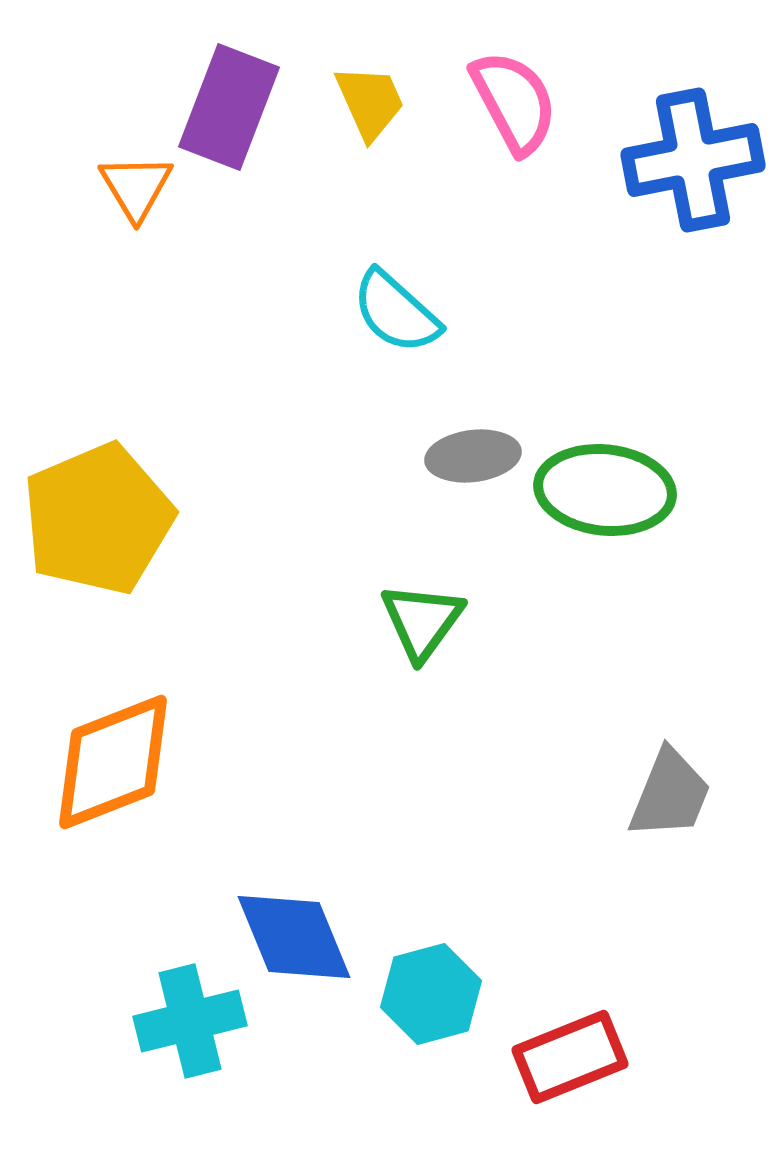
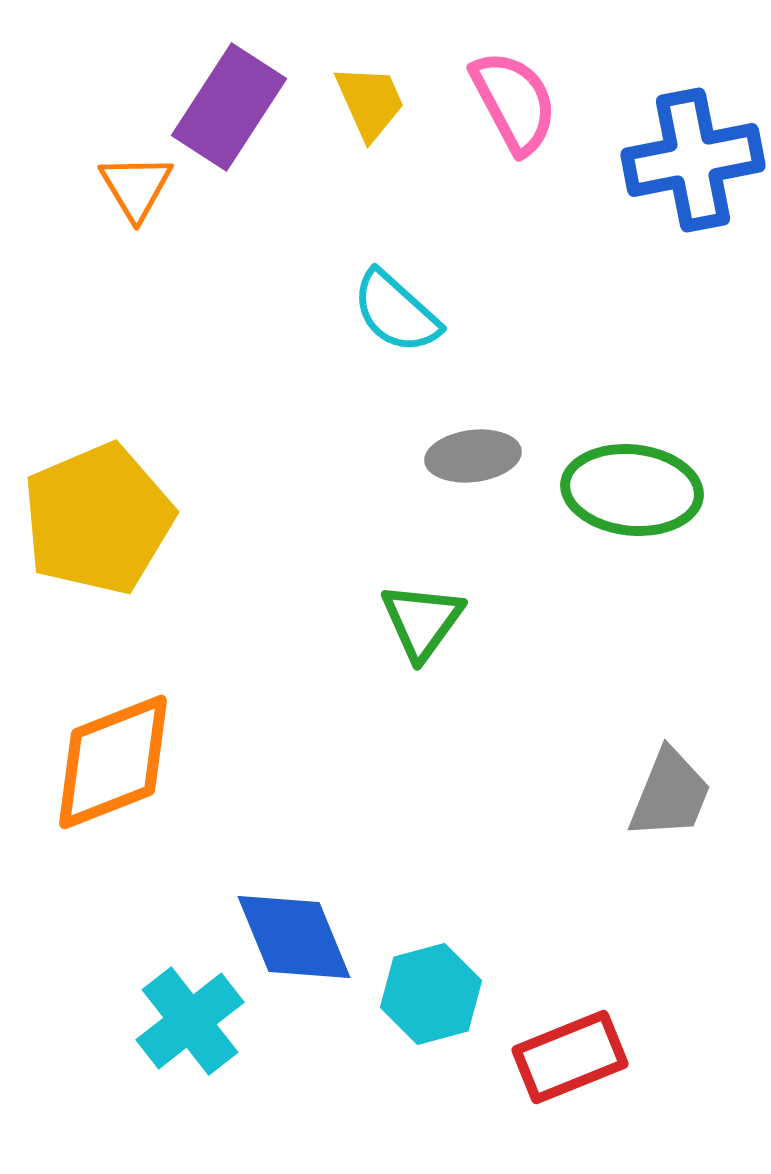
purple rectangle: rotated 12 degrees clockwise
green ellipse: moved 27 px right
cyan cross: rotated 24 degrees counterclockwise
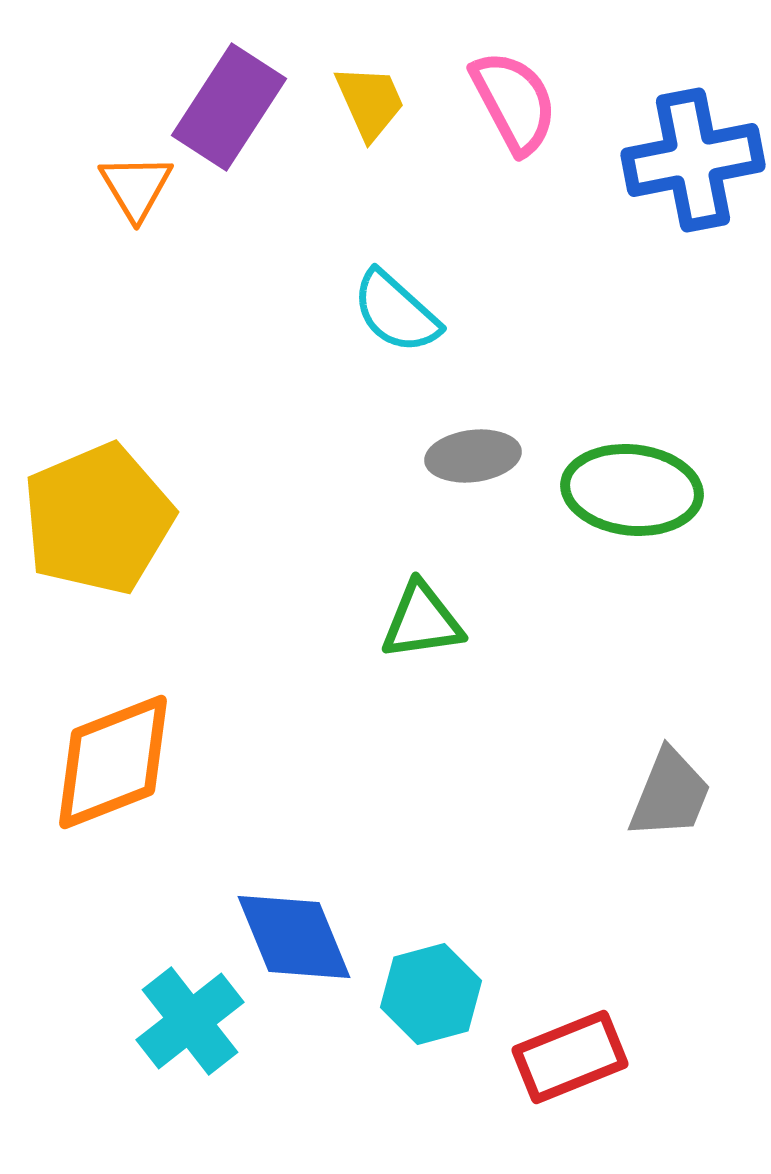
green triangle: rotated 46 degrees clockwise
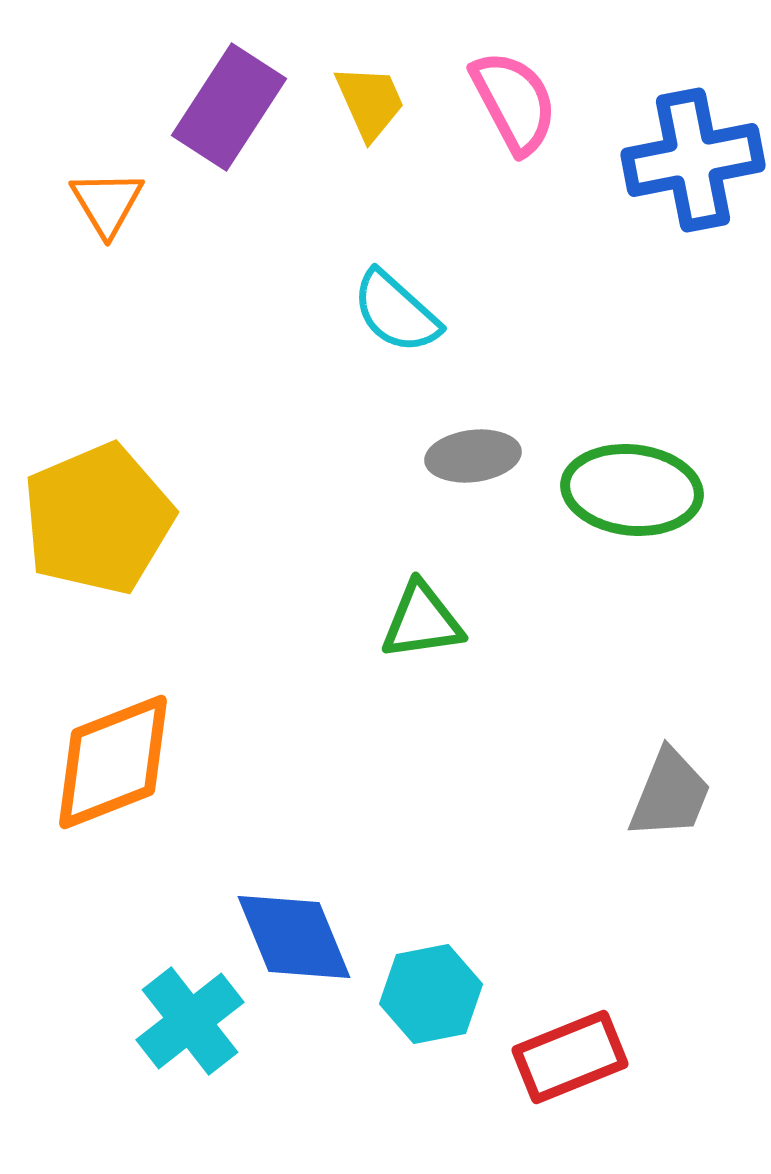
orange triangle: moved 29 px left, 16 px down
cyan hexagon: rotated 4 degrees clockwise
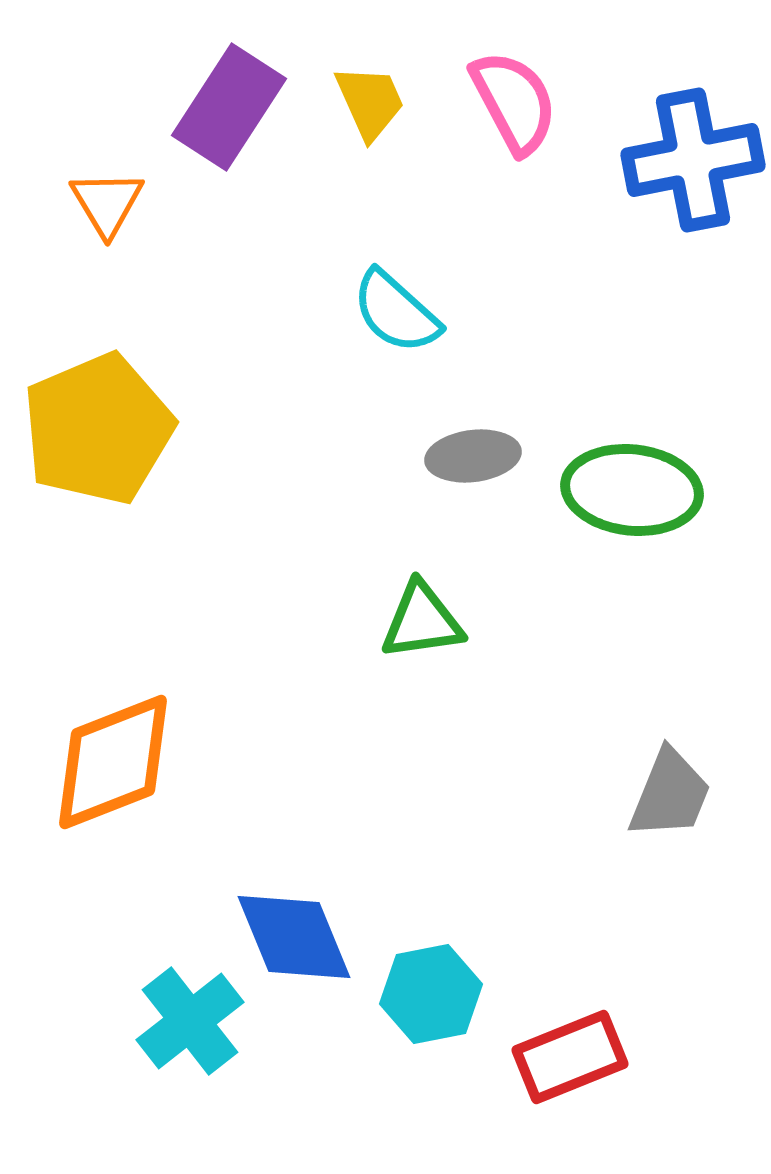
yellow pentagon: moved 90 px up
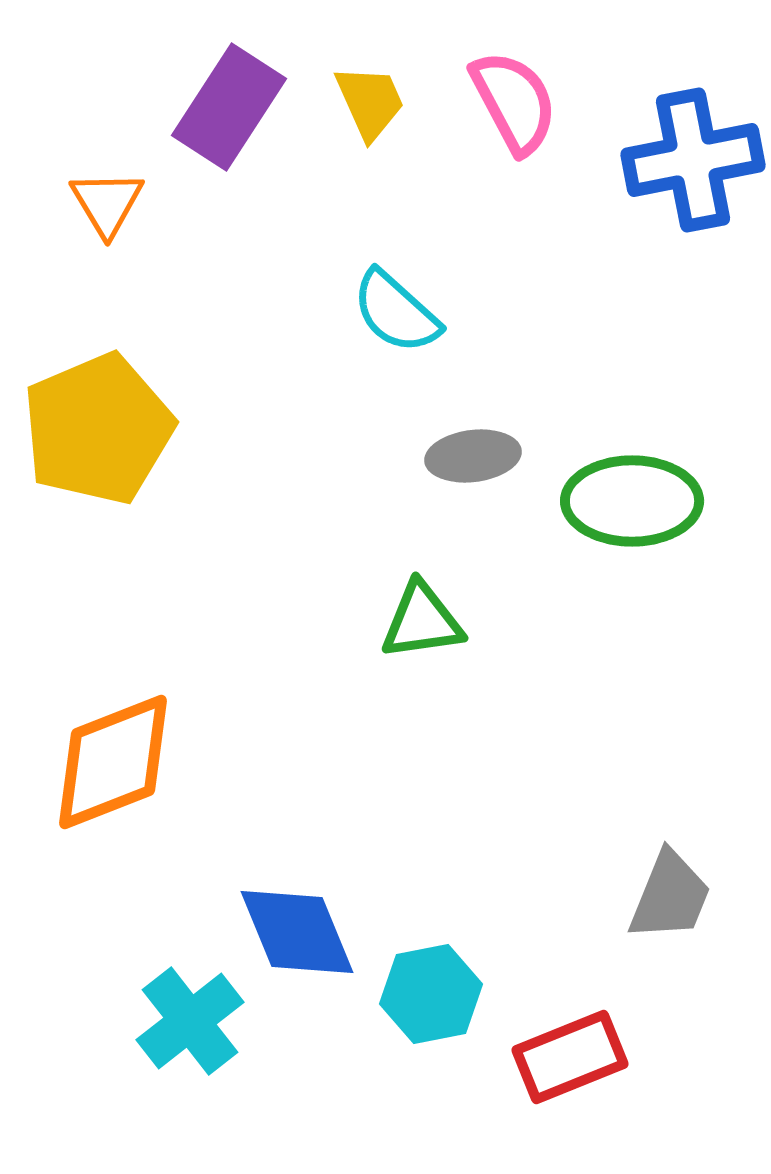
green ellipse: moved 11 px down; rotated 6 degrees counterclockwise
gray trapezoid: moved 102 px down
blue diamond: moved 3 px right, 5 px up
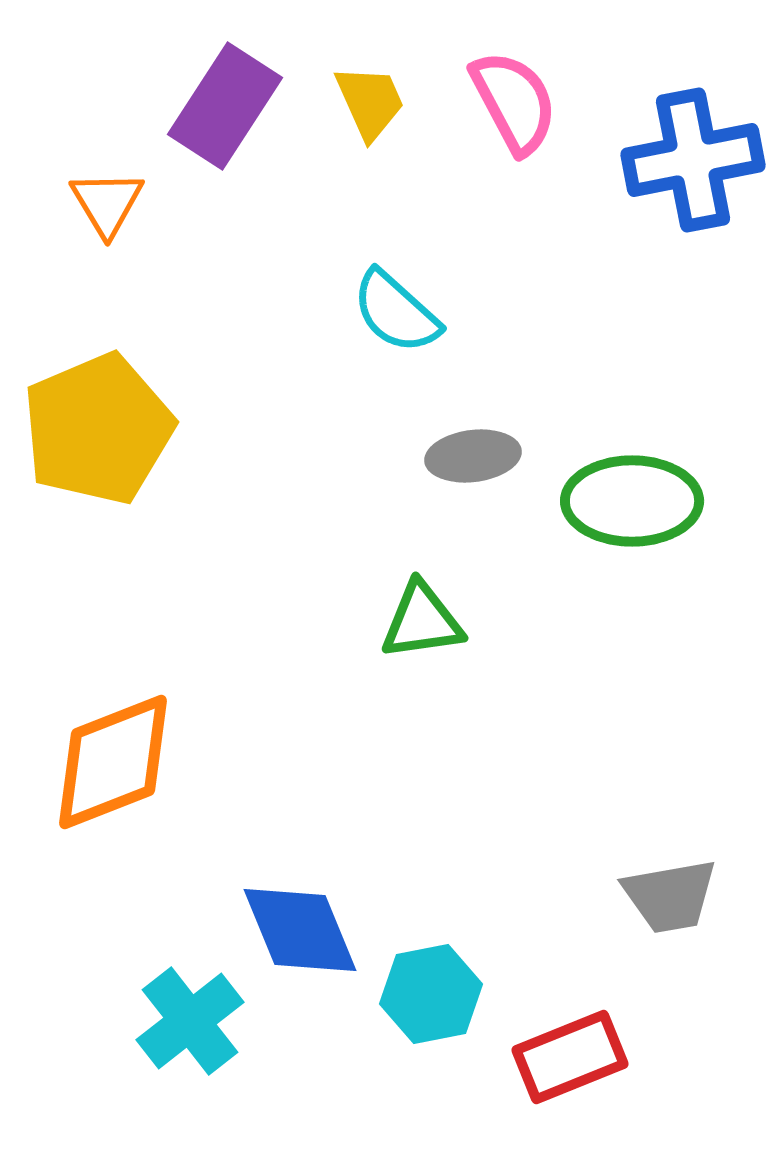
purple rectangle: moved 4 px left, 1 px up
gray trapezoid: rotated 58 degrees clockwise
blue diamond: moved 3 px right, 2 px up
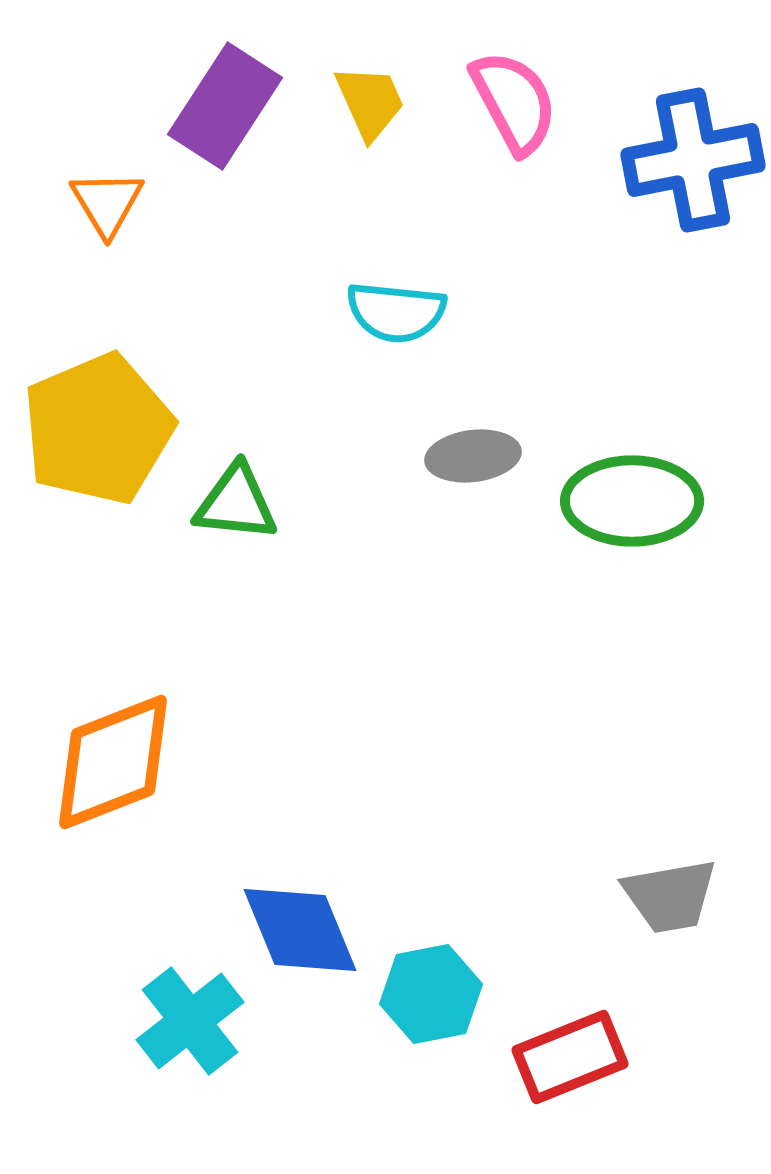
cyan semicircle: rotated 36 degrees counterclockwise
green triangle: moved 186 px left, 118 px up; rotated 14 degrees clockwise
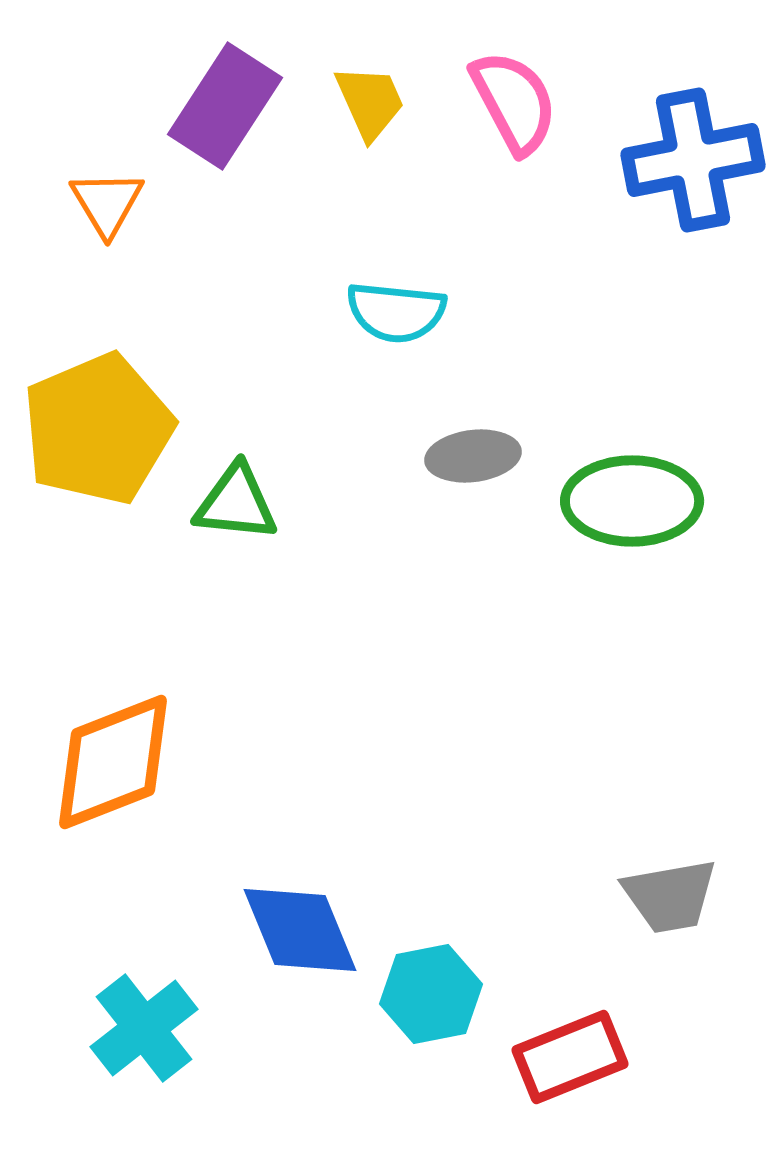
cyan cross: moved 46 px left, 7 px down
